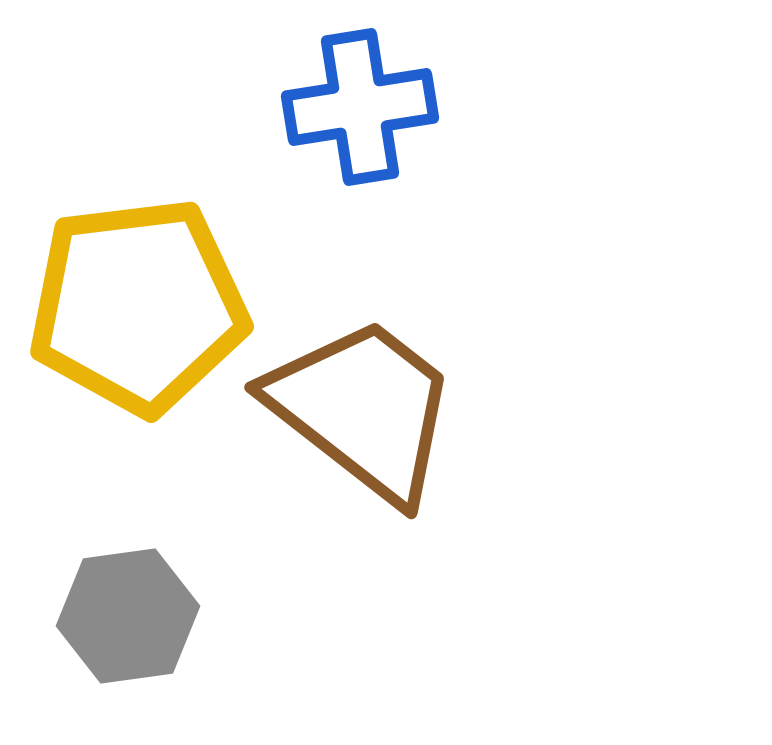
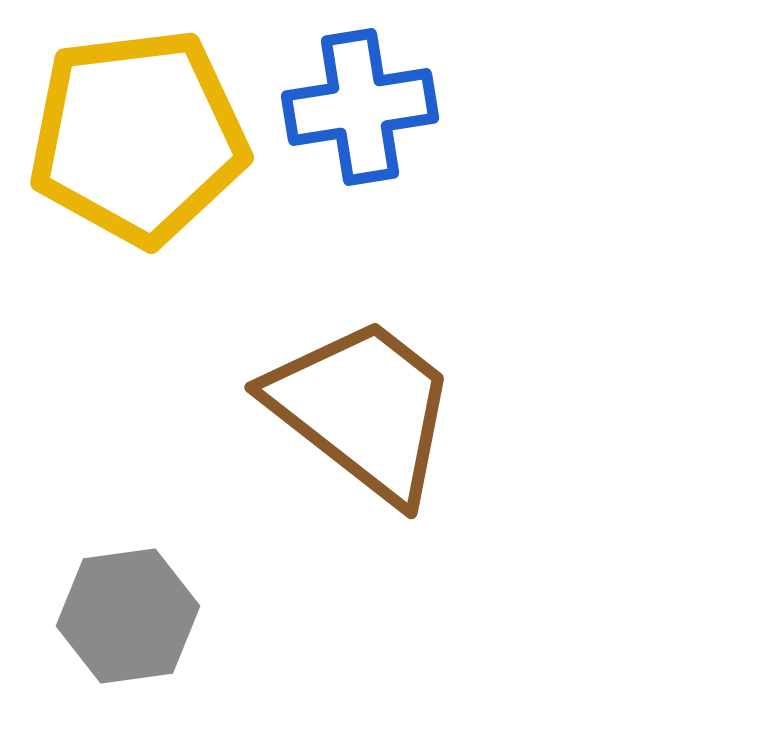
yellow pentagon: moved 169 px up
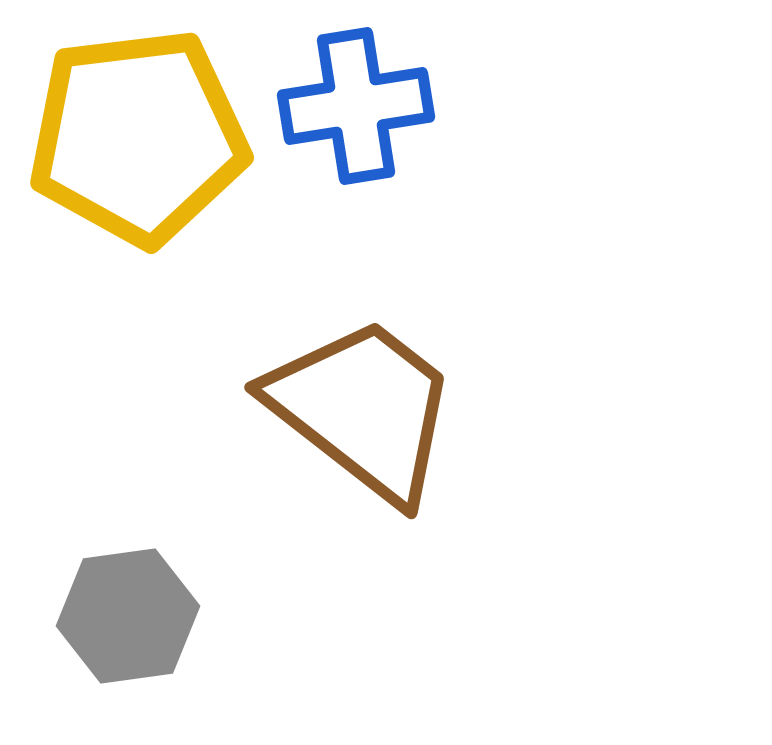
blue cross: moved 4 px left, 1 px up
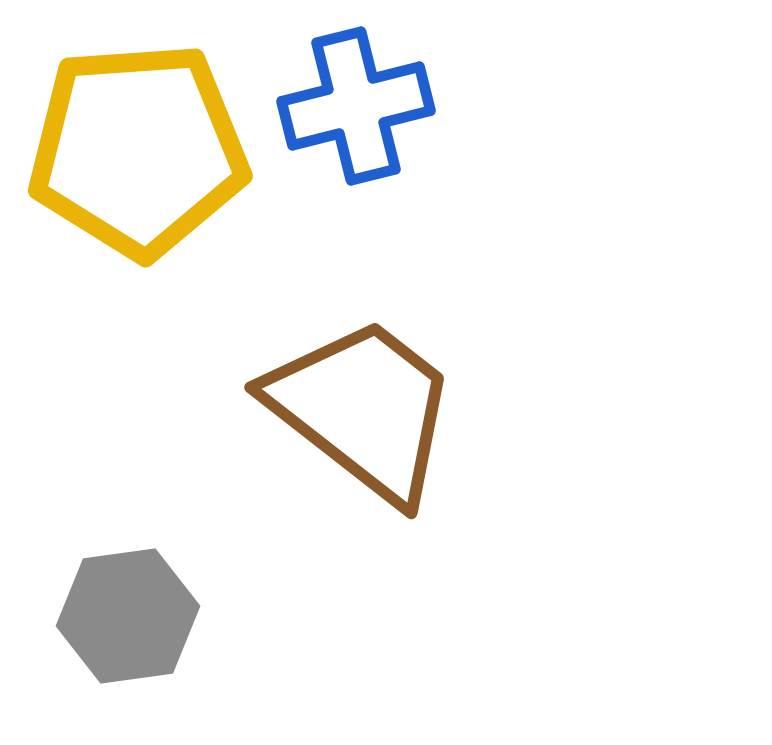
blue cross: rotated 5 degrees counterclockwise
yellow pentagon: moved 13 px down; rotated 3 degrees clockwise
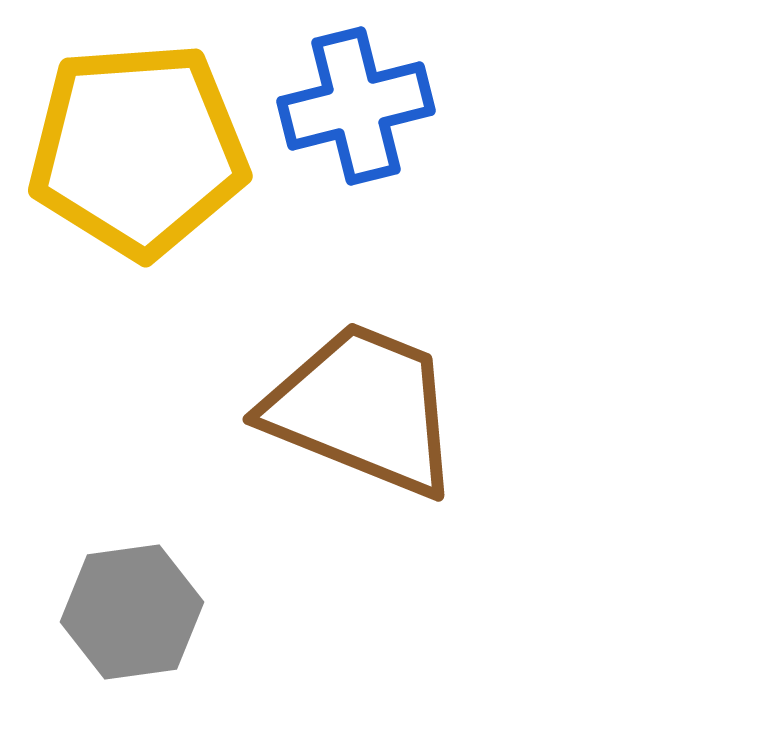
brown trapezoid: rotated 16 degrees counterclockwise
gray hexagon: moved 4 px right, 4 px up
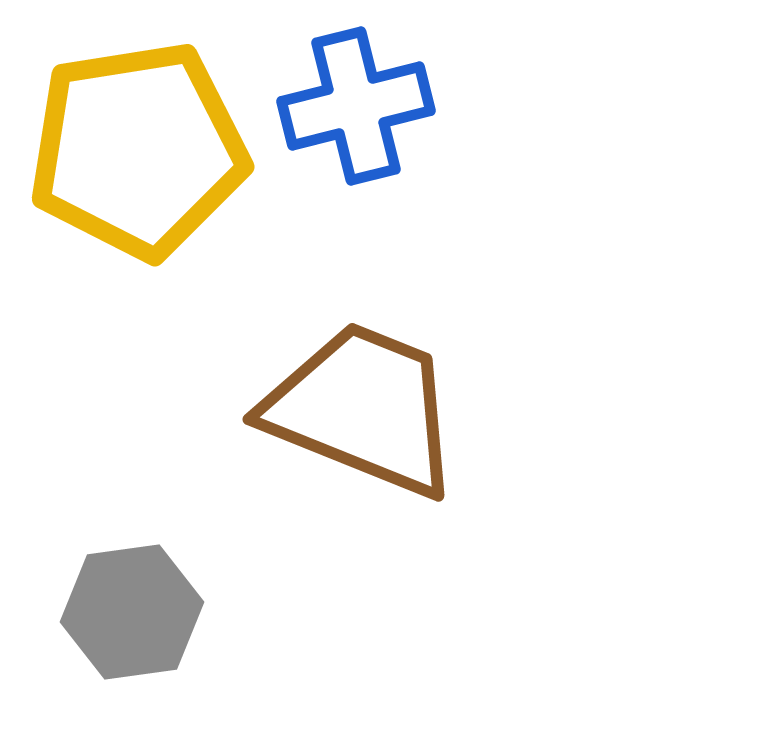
yellow pentagon: rotated 5 degrees counterclockwise
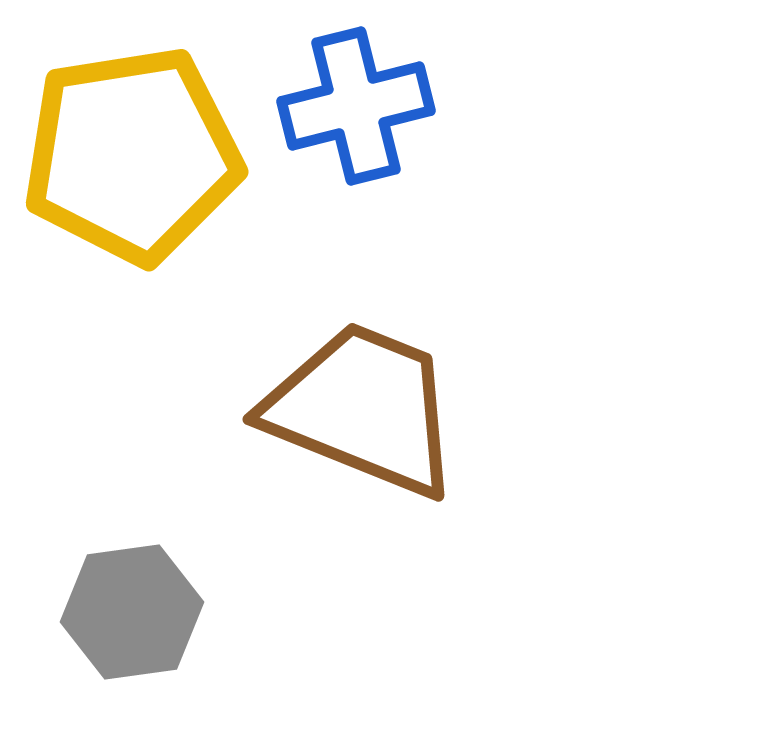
yellow pentagon: moved 6 px left, 5 px down
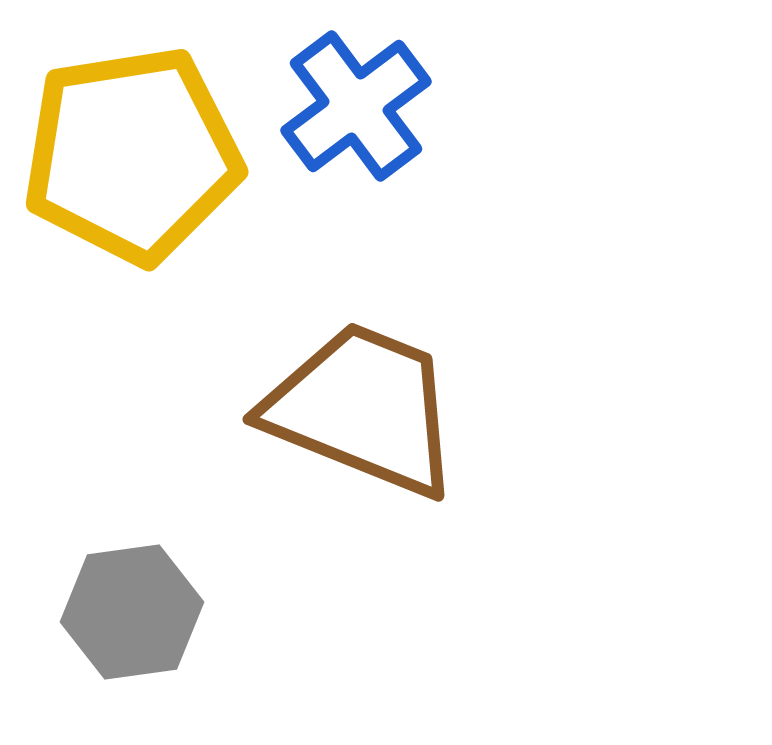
blue cross: rotated 23 degrees counterclockwise
